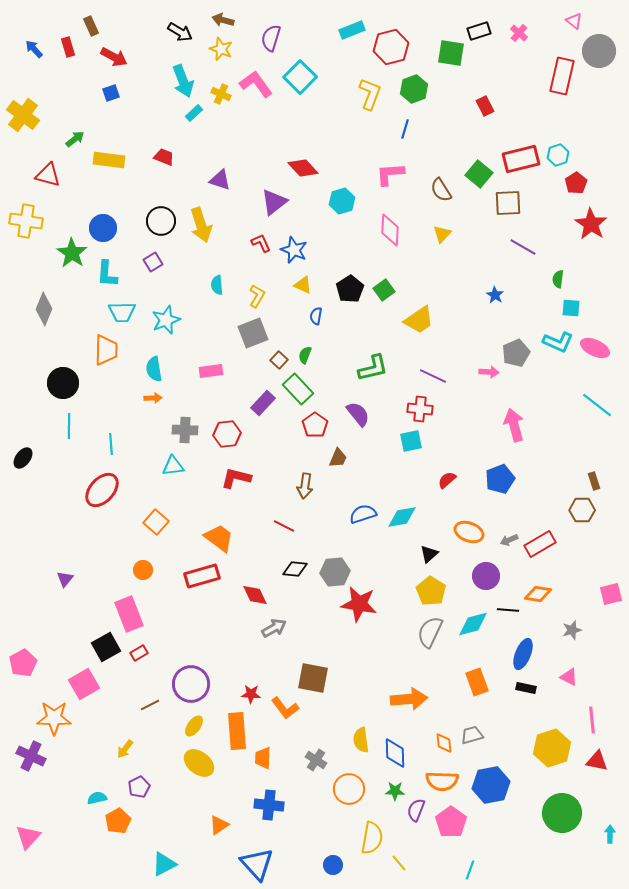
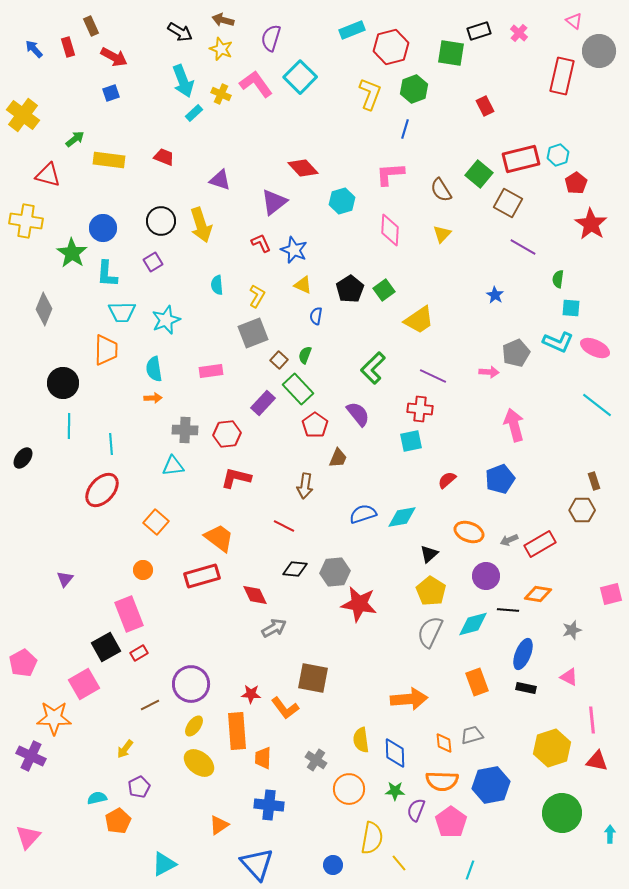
brown square at (508, 203): rotated 32 degrees clockwise
green L-shape at (373, 368): rotated 148 degrees clockwise
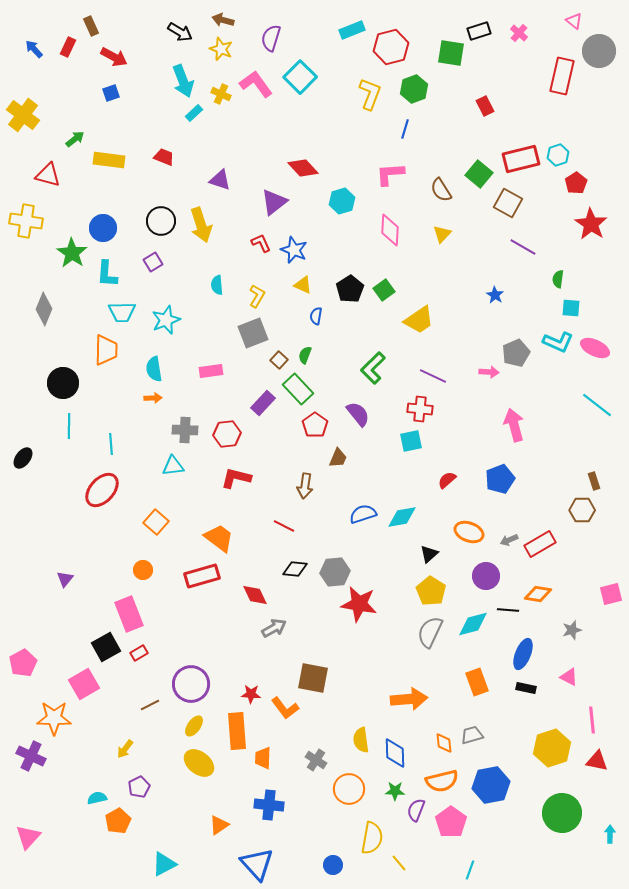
red rectangle at (68, 47): rotated 42 degrees clockwise
orange semicircle at (442, 781): rotated 16 degrees counterclockwise
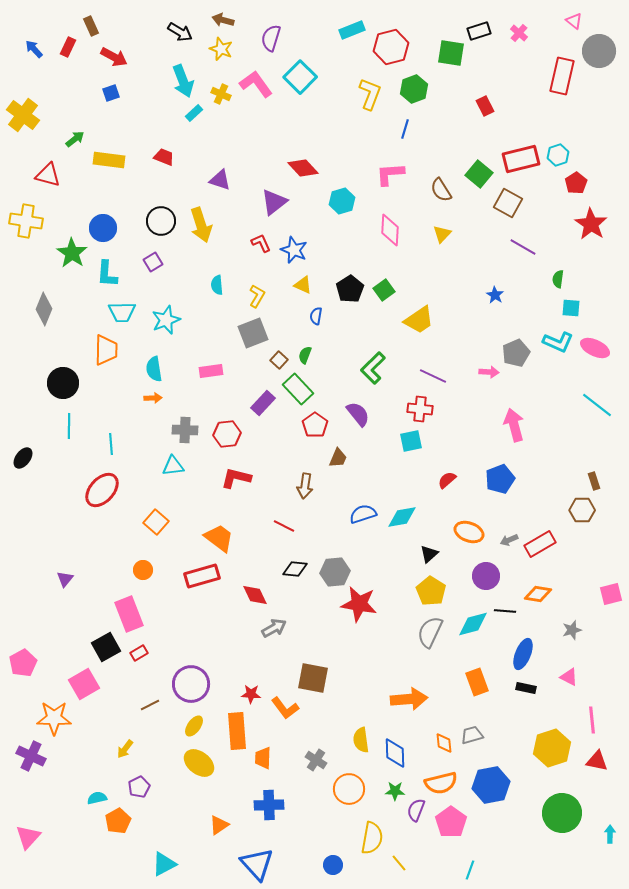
black line at (508, 610): moved 3 px left, 1 px down
orange semicircle at (442, 781): moved 1 px left, 2 px down
blue cross at (269, 805): rotated 8 degrees counterclockwise
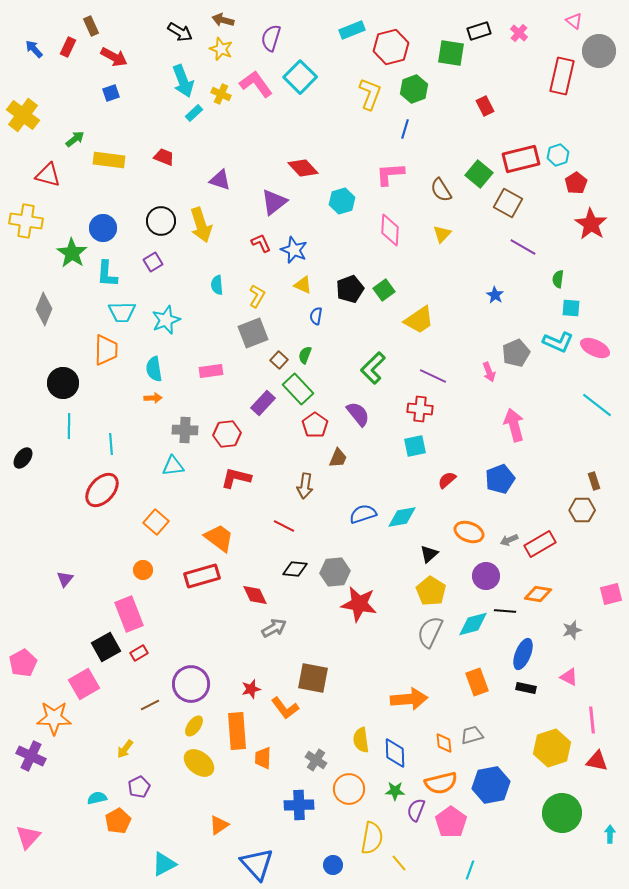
black pentagon at (350, 289): rotated 12 degrees clockwise
pink arrow at (489, 372): rotated 66 degrees clockwise
cyan square at (411, 441): moved 4 px right, 5 px down
red star at (251, 694): moved 5 px up; rotated 18 degrees counterclockwise
blue cross at (269, 805): moved 30 px right
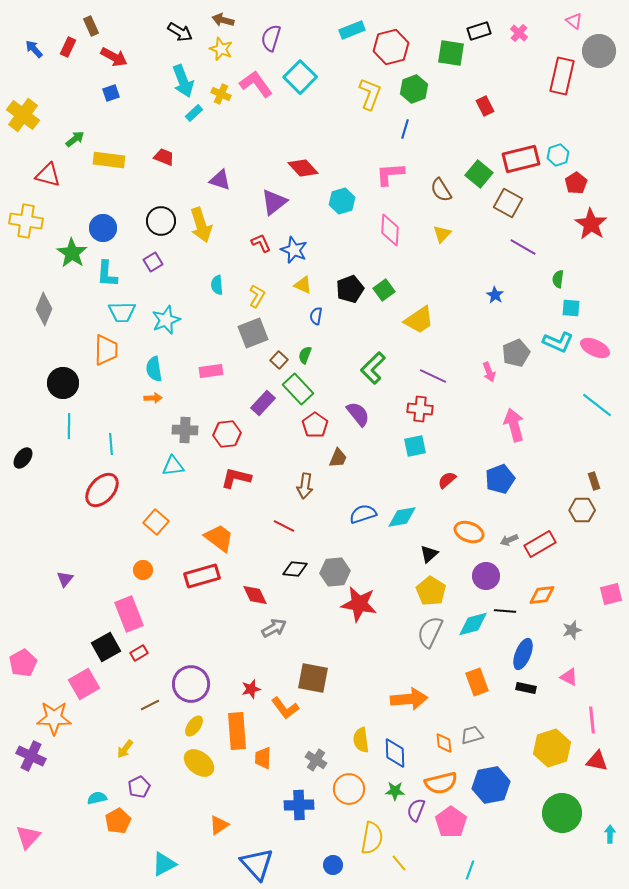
orange diamond at (538, 594): moved 4 px right, 1 px down; rotated 16 degrees counterclockwise
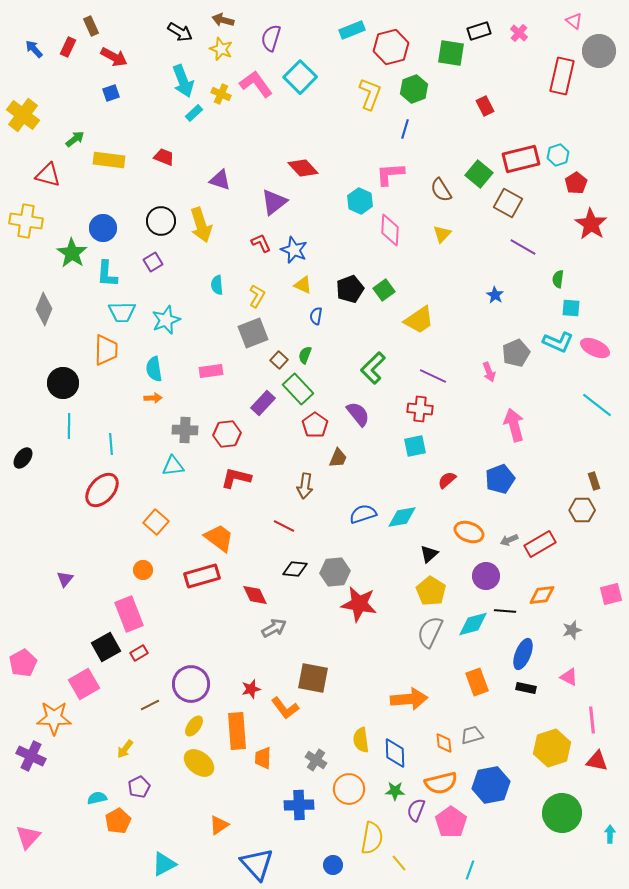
cyan hexagon at (342, 201): moved 18 px right; rotated 20 degrees counterclockwise
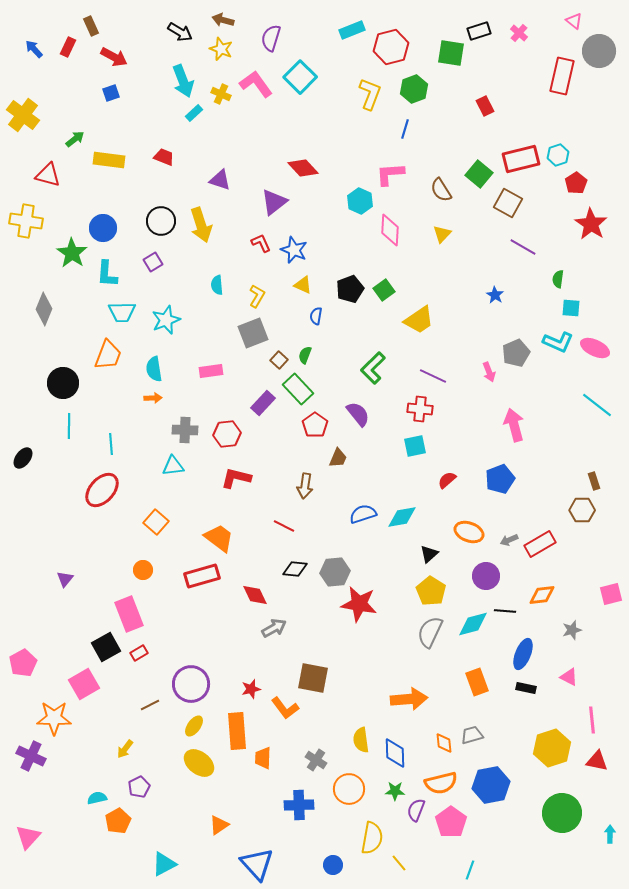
orange trapezoid at (106, 350): moved 2 px right, 5 px down; rotated 20 degrees clockwise
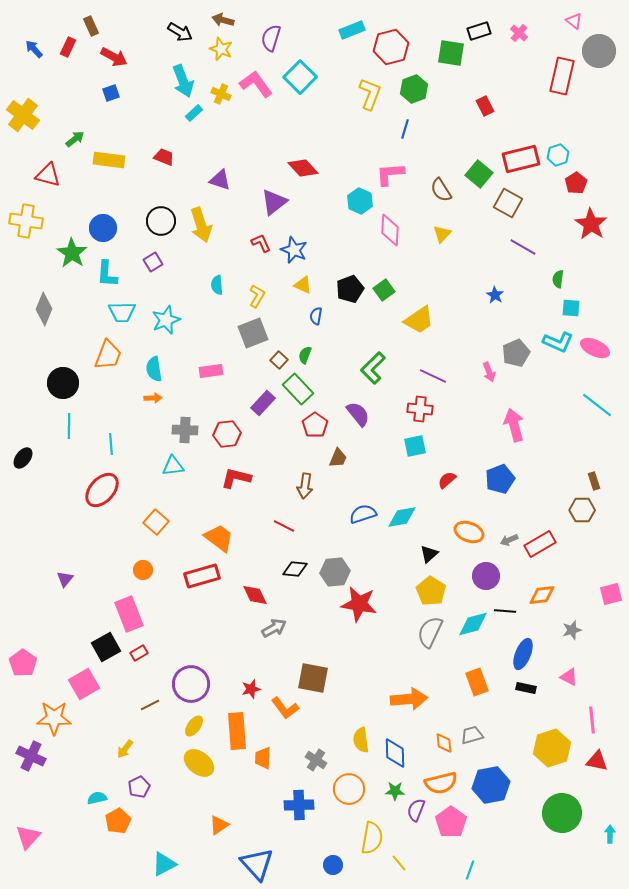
pink pentagon at (23, 663): rotated 8 degrees counterclockwise
